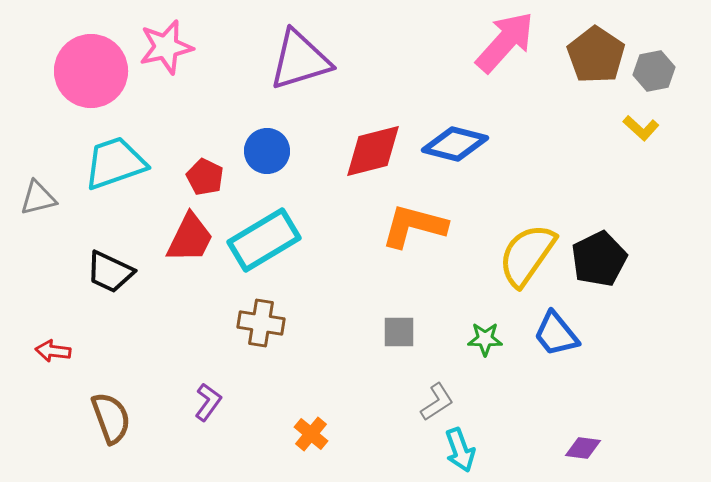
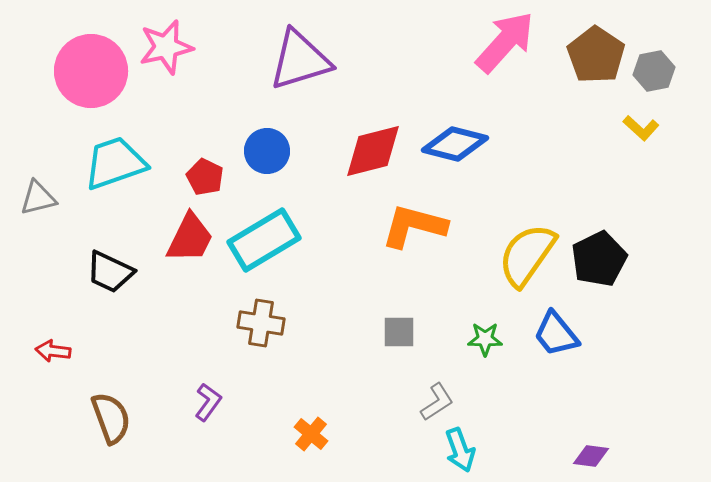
purple diamond: moved 8 px right, 8 px down
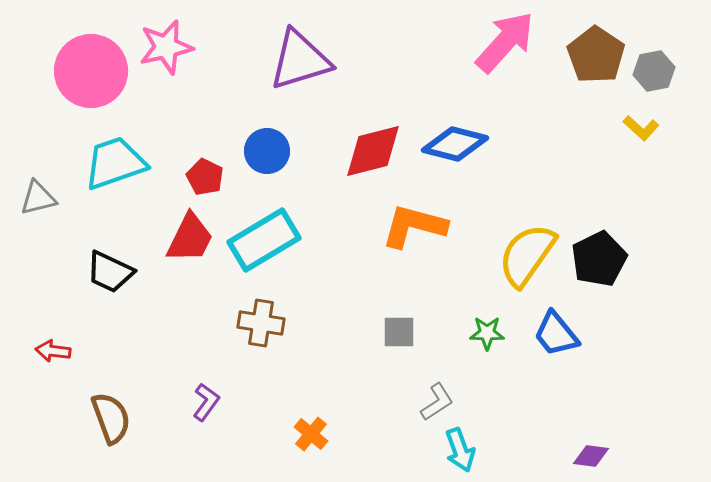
green star: moved 2 px right, 6 px up
purple L-shape: moved 2 px left
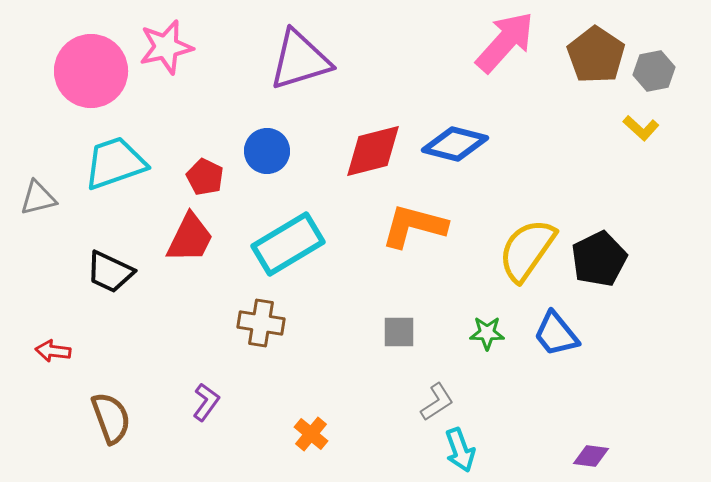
cyan rectangle: moved 24 px right, 4 px down
yellow semicircle: moved 5 px up
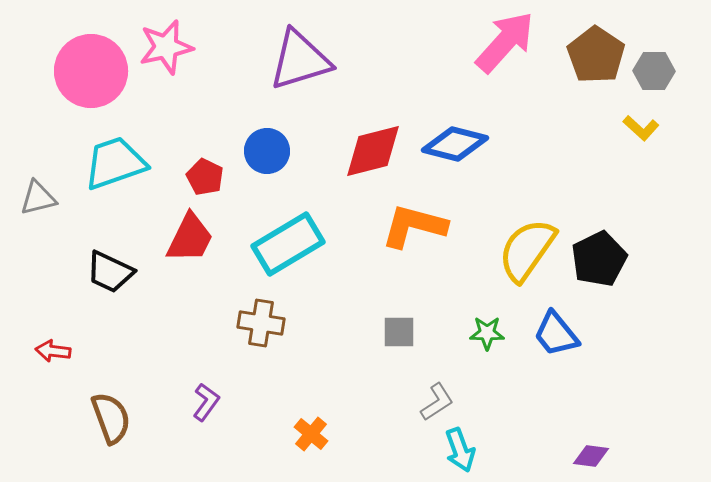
gray hexagon: rotated 12 degrees clockwise
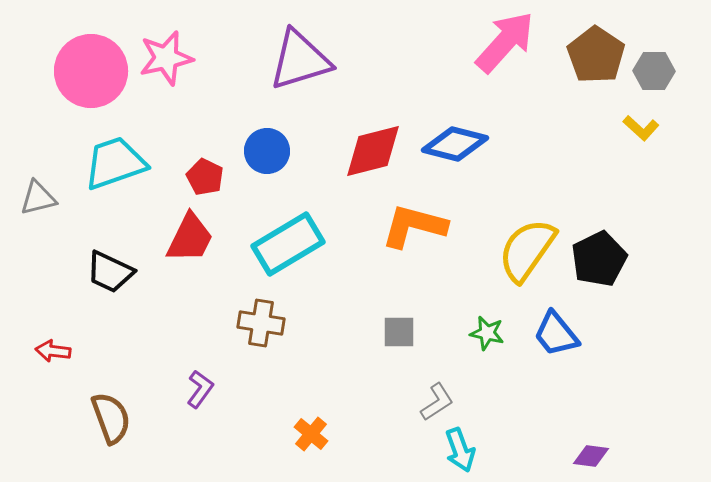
pink star: moved 11 px down
green star: rotated 12 degrees clockwise
purple L-shape: moved 6 px left, 13 px up
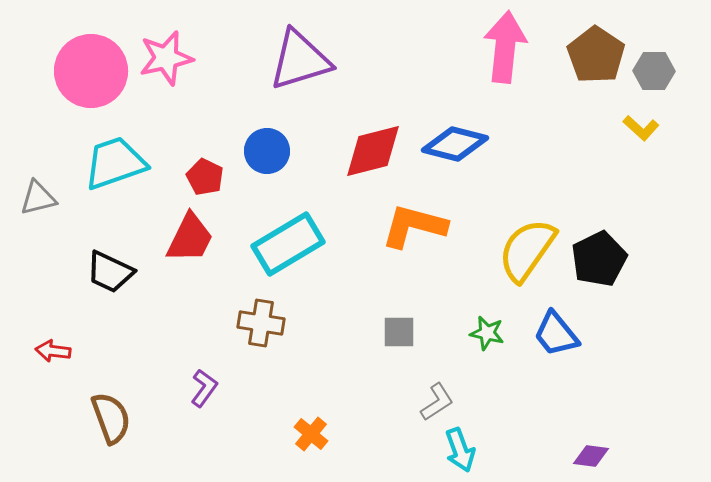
pink arrow: moved 5 px down; rotated 36 degrees counterclockwise
purple L-shape: moved 4 px right, 1 px up
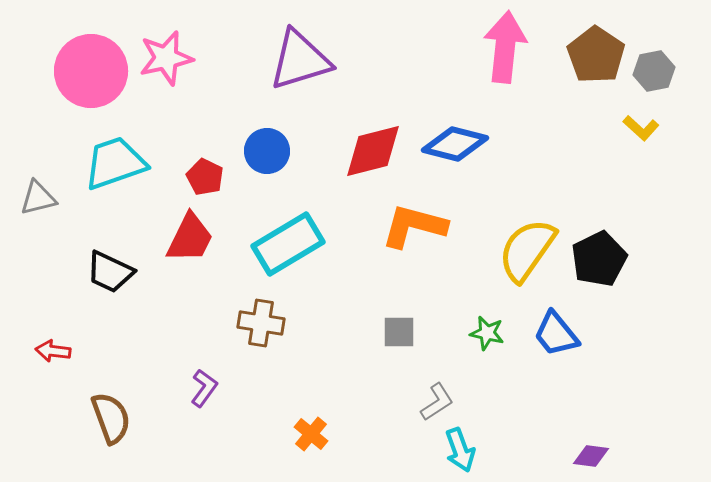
gray hexagon: rotated 12 degrees counterclockwise
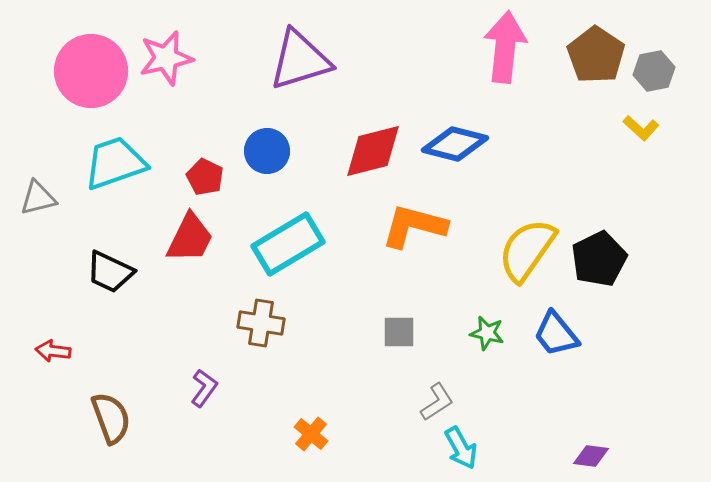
cyan arrow: moved 1 px right, 2 px up; rotated 9 degrees counterclockwise
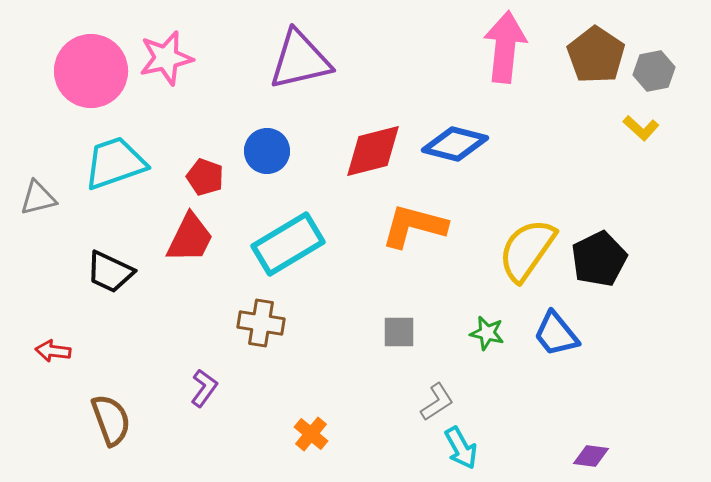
purple triangle: rotated 4 degrees clockwise
red pentagon: rotated 6 degrees counterclockwise
brown semicircle: moved 2 px down
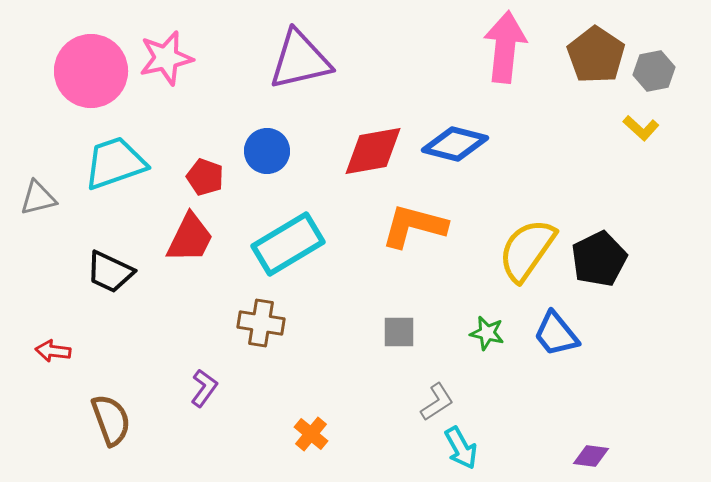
red diamond: rotated 4 degrees clockwise
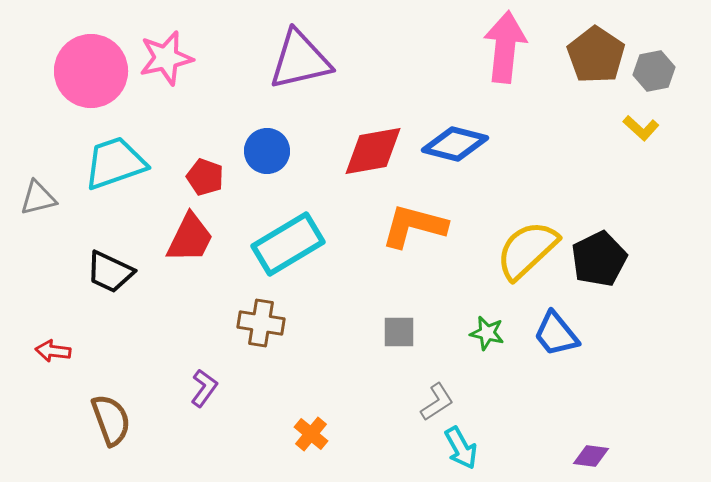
yellow semicircle: rotated 12 degrees clockwise
